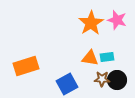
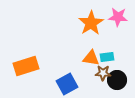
pink star: moved 1 px right, 3 px up; rotated 12 degrees counterclockwise
orange triangle: moved 1 px right
brown star: moved 1 px right, 6 px up
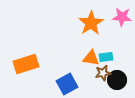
pink star: moved 4 px right
cyan rectangle: moved 1 px left
orange rectangle: moved 2 px up
brown star: rotated 14 degrees counterclockwise
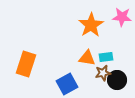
orange star: moved 2 px down
orange triangle: moved 4 px left
orange rectangle: rotated 55 degrees counterclockwise
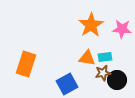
pink star: moved 12 px down
cyan rectangle: moved 1 px left
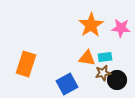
pink star: moved 1 px left, 1 px up
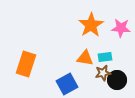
orange triangle: moved 2 px left
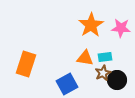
brown star: rotated 14 degrees counterclockwise
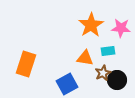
cyan rectangle: moved 3 px right, 6 px up
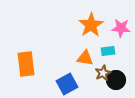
orange rectangle: rotated 25 degrees counterclockwise
black circle: moved 1 px left
